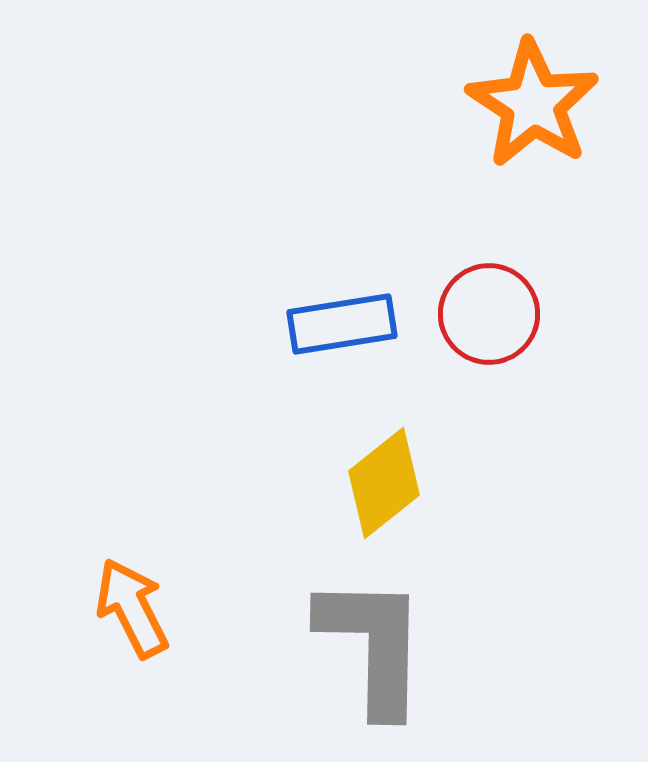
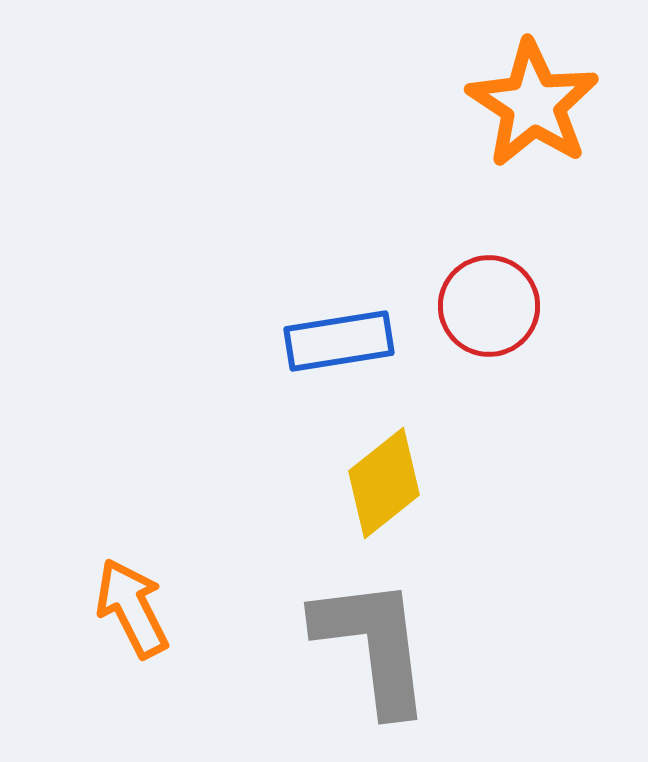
red circle: moved 8 px up
blue rectangle: moved 3 px left, 17 px down
gray L-shape: rotated 8 degrees counterclockwise
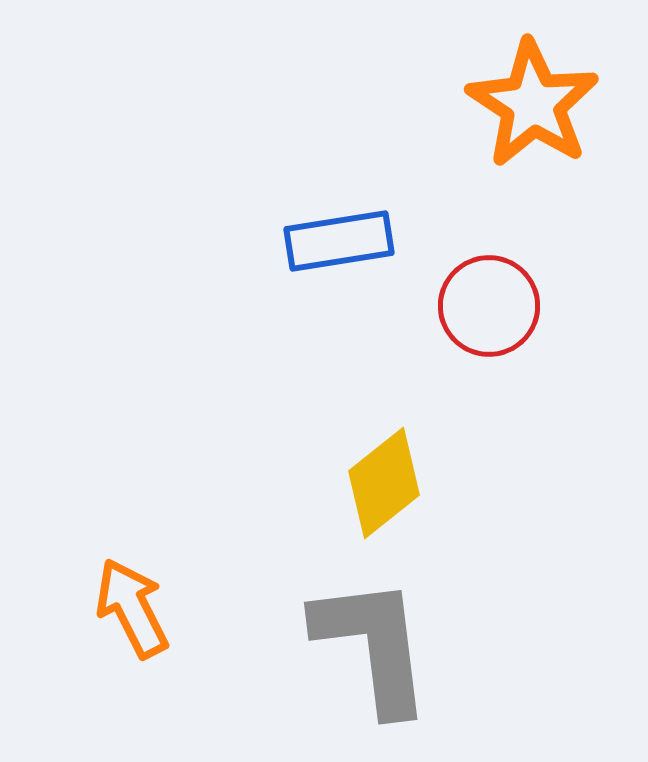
blue rectangle: moved 100 px up
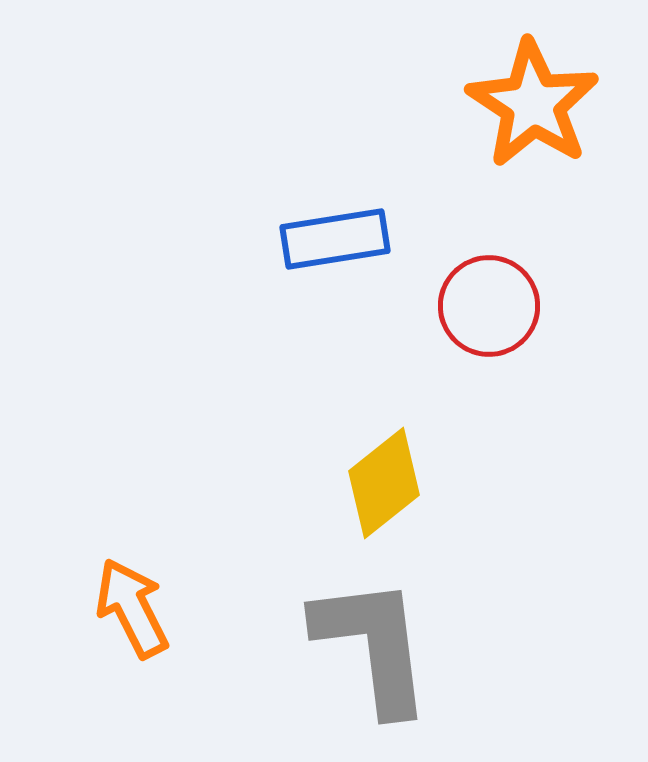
blue rectangle: moved 4 px left, 2 px up
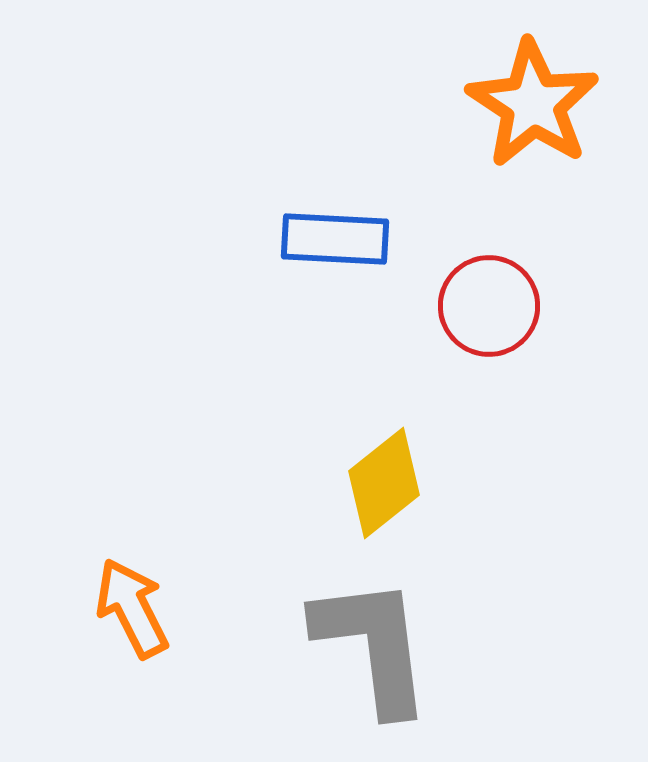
blue rectangle: rotated 12 degrees clockwise
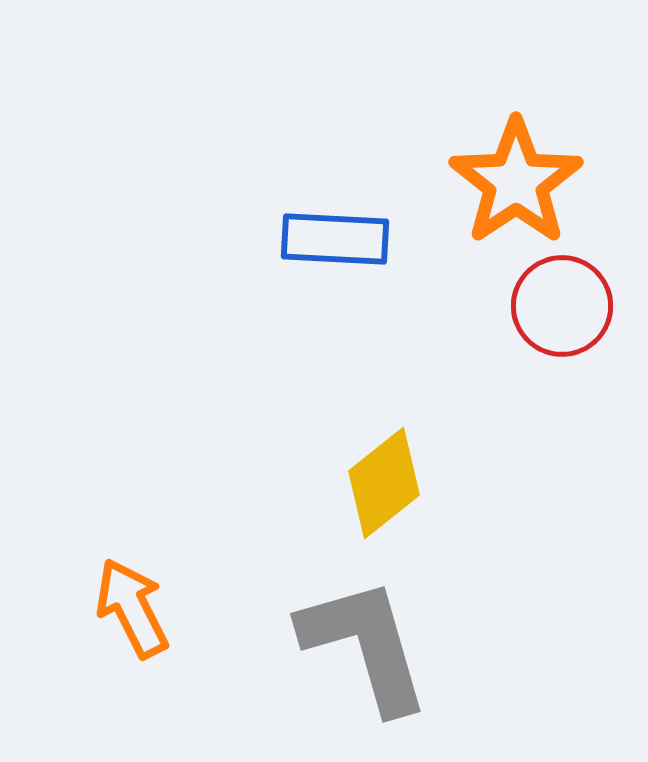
orange star: moved 17 px left, 78 px down; rotated 5 degrees clockwise
red circle: moved 73 px right
gray L-shape: moved 8 px left; rotated 9 degrees counterclockwise
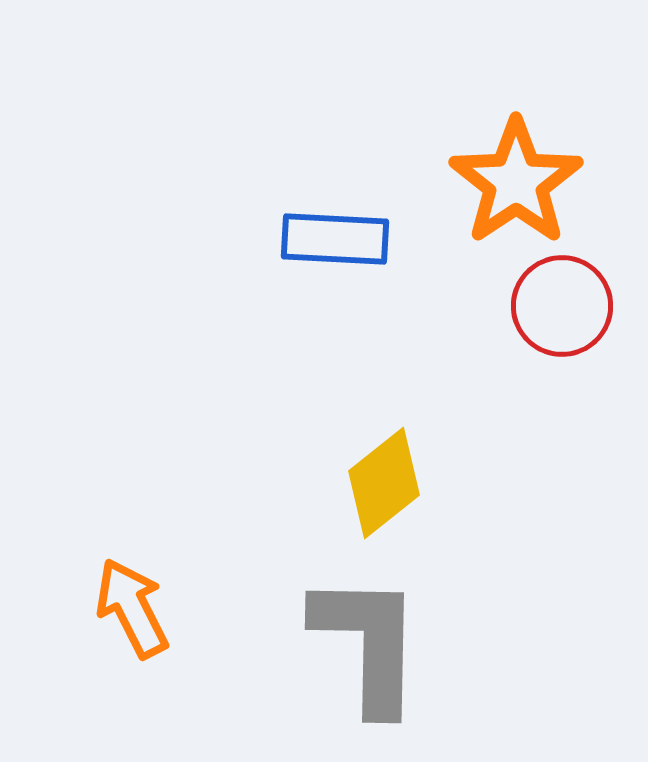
gray L-shape: moved 3 px right, 2 px up; rotated 17 degrees clockwise
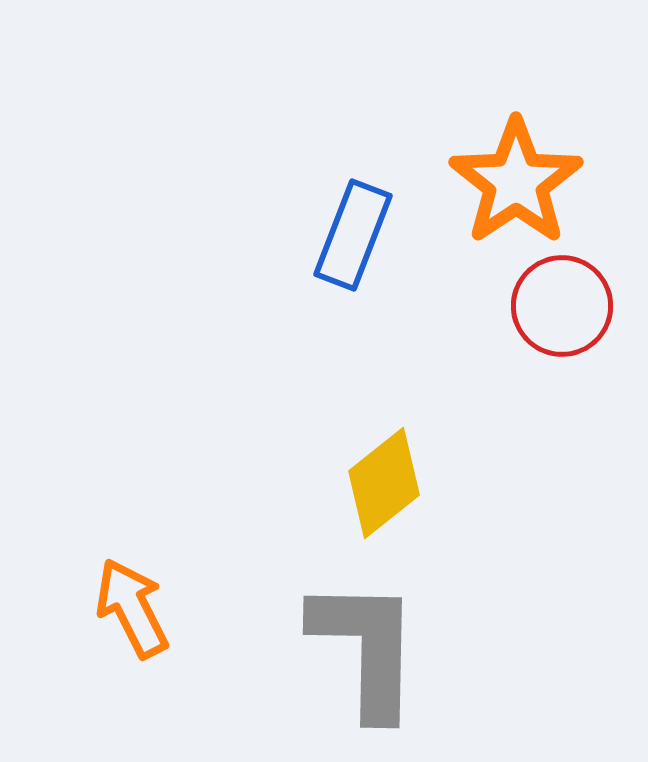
blue rectangle: moved 18 px right, 4 px up; rotated 72 degrees counterclockwise
gray L-shape: moved 2 px left, 5 px down
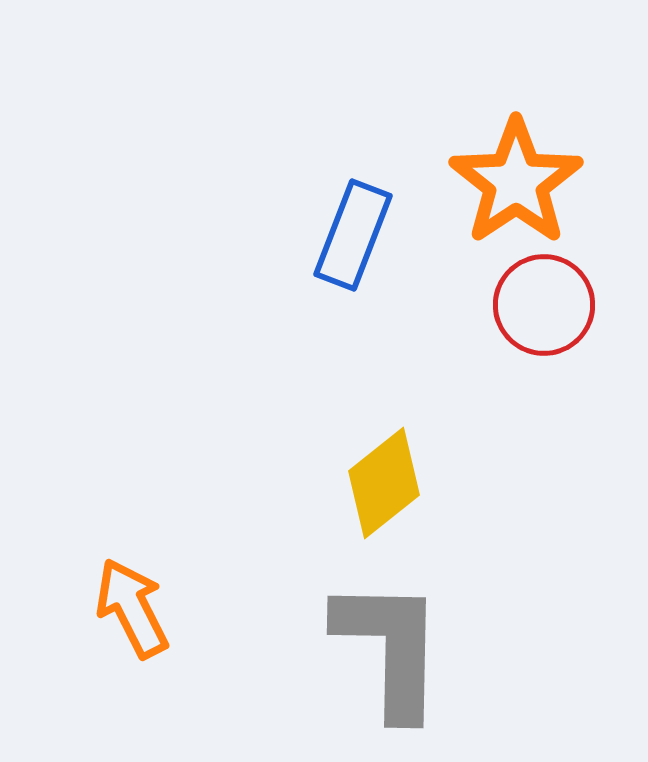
red circle: moved 18 px left, 1 px up
gray L-shape: moved 24 px right
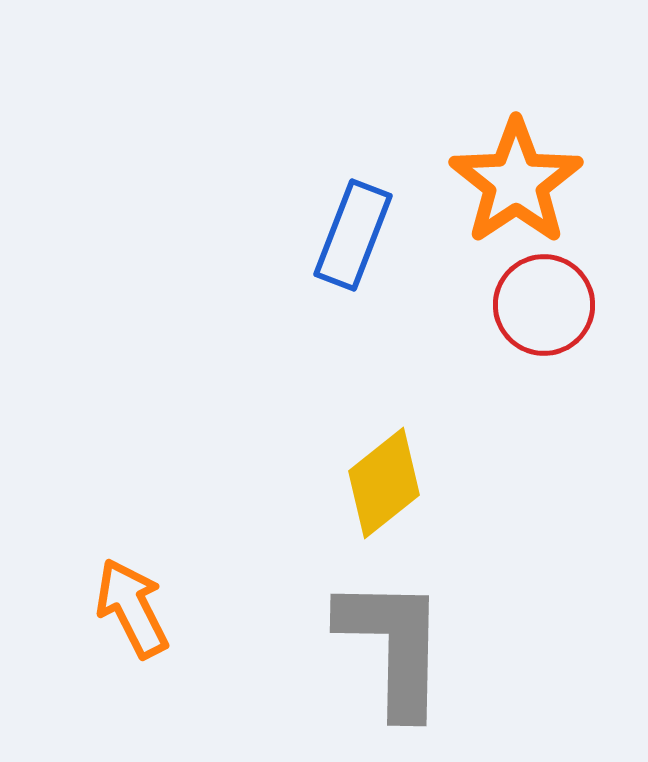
gray L-shape: moved 3 px right, 2 px up
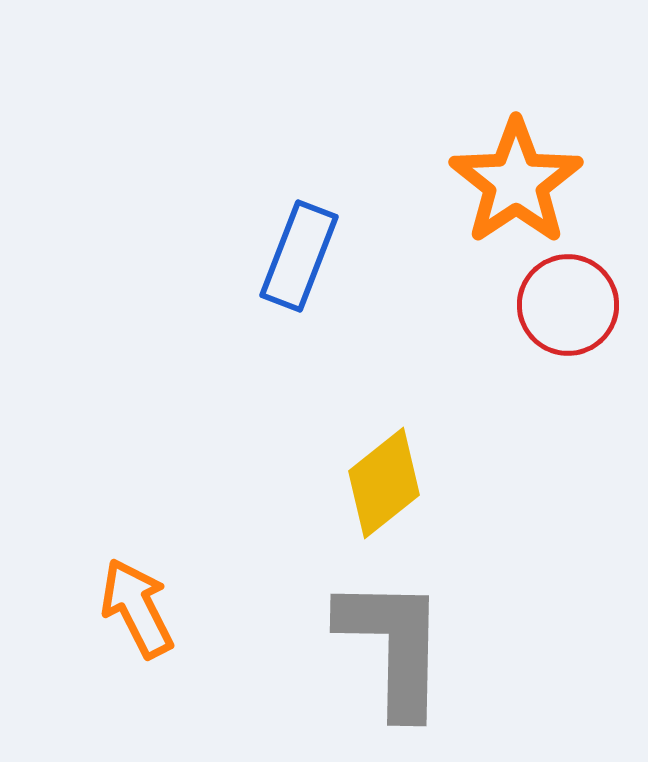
blue rectangle: moved 54 px left, 21 px down
red circle: moved 24 px right
orange arrow: moved 5 px right
